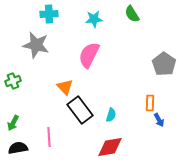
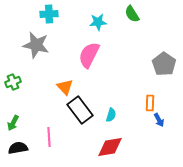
cyan star: moved 4 px right, 3 px down
green cross: moved 1 px down
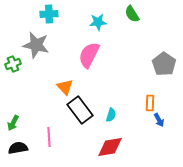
green cross: moved 18 px up
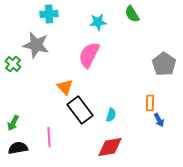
green cross: rotated 28 degrees counterclockwise
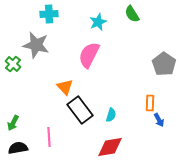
cyan star: rotated 18 degrees counterclockwise
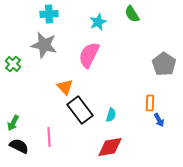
gray star: moved 8 px right
black semicircle: moved 1 px right, 2 px up; rotated 36 degrees clockwise
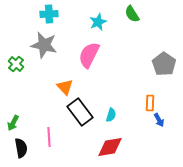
green cross: moved 3 px right
black rectangle: moved 2 px down
black semicircle: moved 2 px right, 2 px down; rotated 54 degrees clockwise
